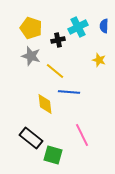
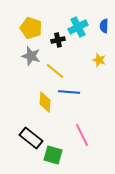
yellow diamond: moved 2 px up; rotated 10 degrees clockwise
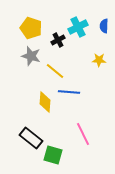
black cross: rotated 16 degrees counterclockwise
yellow star: rotated 16 degrees counterclockwise
pink line: moved 1 px right, 1 px up
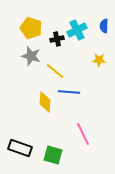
cyan cross: moved 1 px left, 3 px down
black cross: moved 1 px left, 1 px up; rotated 16 degrees clockwise
black rectangle: moved 11 px left, 10 px down; rotated 20 degrees counterclockwise
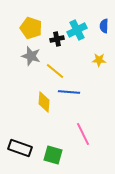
yellow diamond: moved 1 px left
